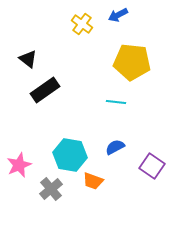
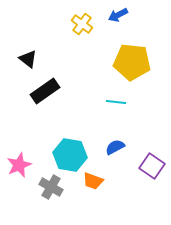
black rectangle: moved 1 px down
gray cross: moved 2 px up; rotated 20 degrees counterclockwise
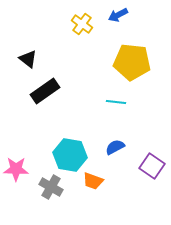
pink star: moved 3 px left, 4 px down; rotated 25 degrees clockwise
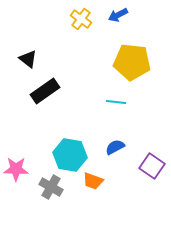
yellow cross: moved 1 px left, 5 px up
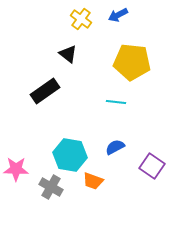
black triangle: moved 40 px right, 5 px up
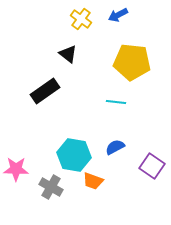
cyan hexagon: moved 4 px right
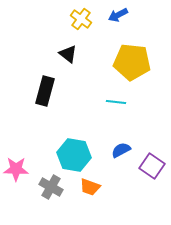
black rectangle: rotated 40 degrees counterclockwise
blue semicircle: moved 6 px right, 3 px down
orange trapezoid: moved 3 px left, 6 px down
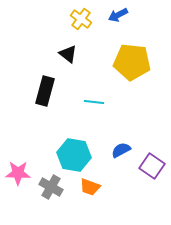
cyan line: moved 22 px left
pink star: moved 2 px right, 4 px down
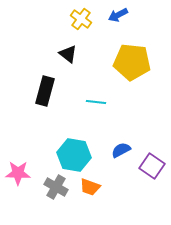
cyan line: moved 2 px right
gray cross: moved 5 px right
